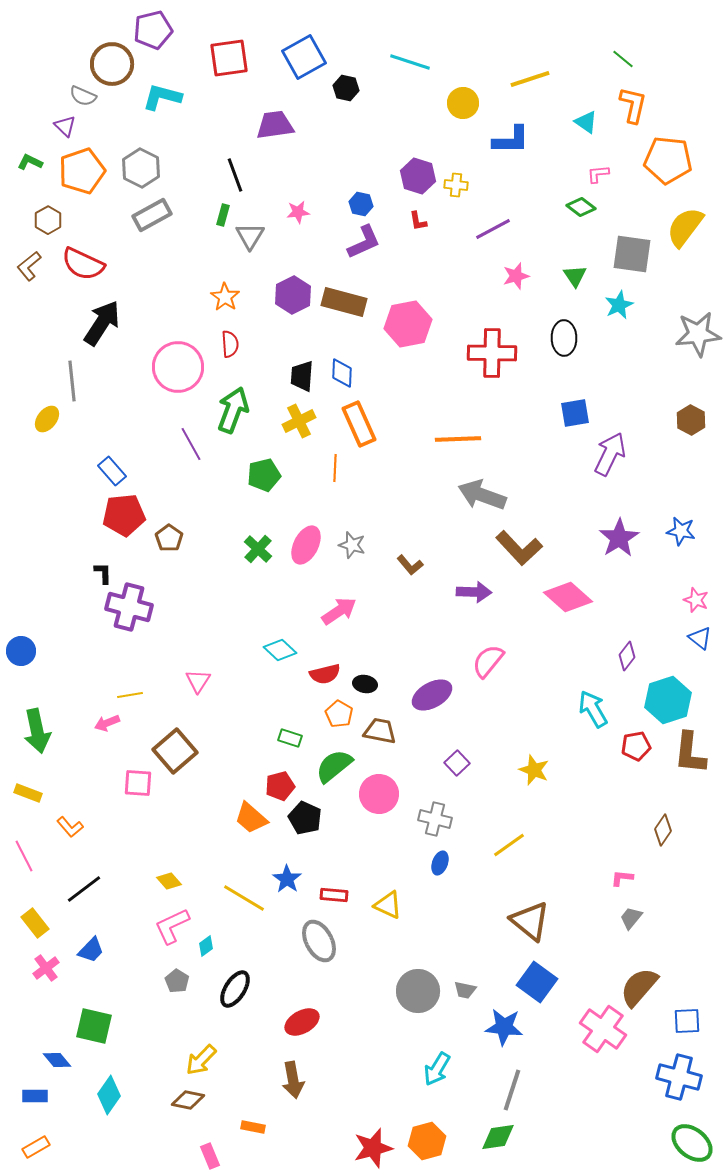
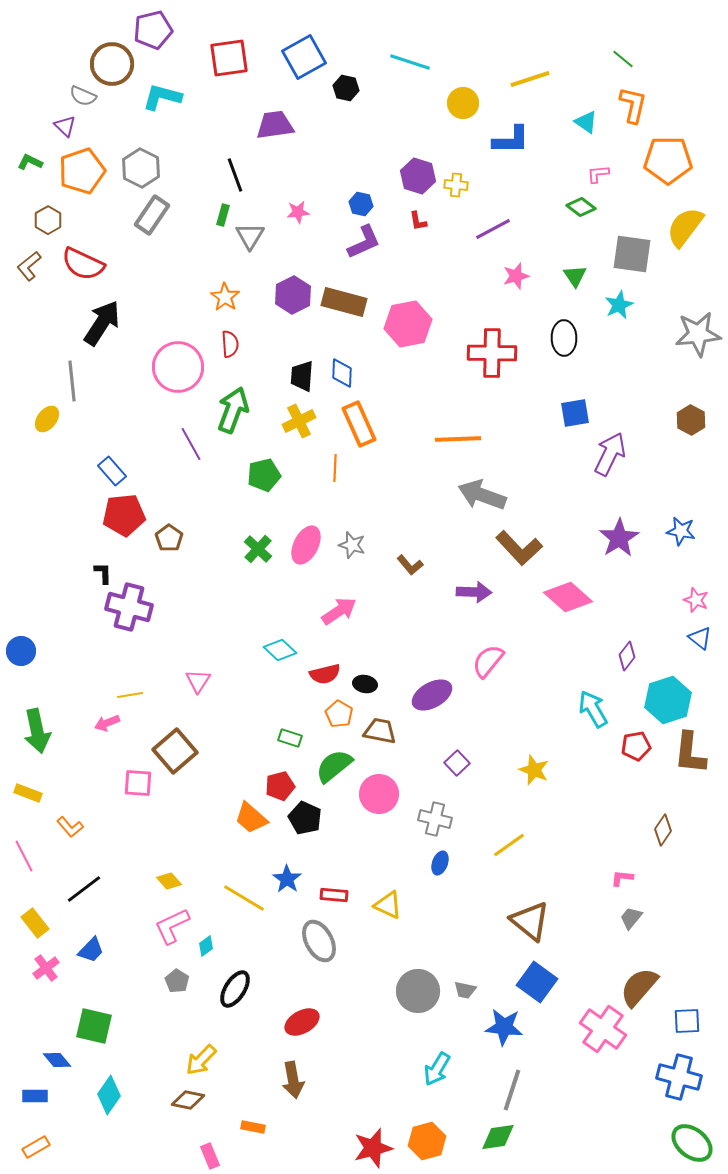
orange pentagon at (668, 160): rotated 6 degrees counterclockwise
gray rectangle at (152, 215): rotated 27 degrees counterclockwise
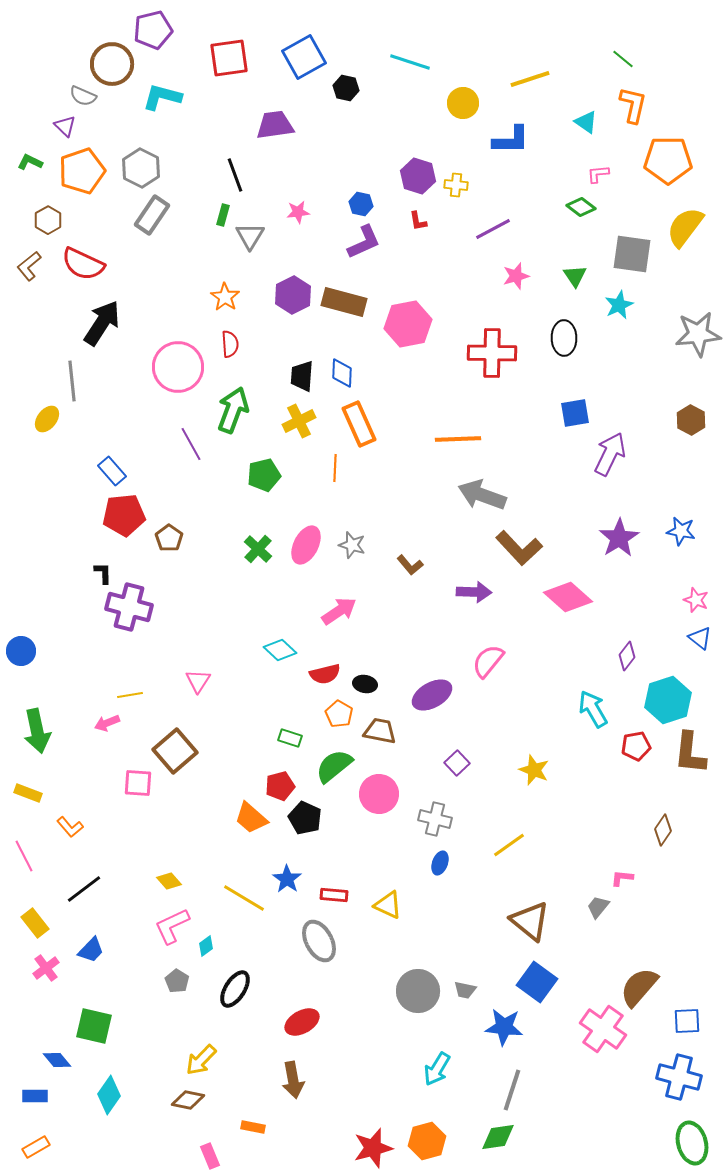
gray trapezoid at (631, 918): moved 33 px left, 11 px up
green ellipse at (692, 1143): rotated 36 degrees clockwise
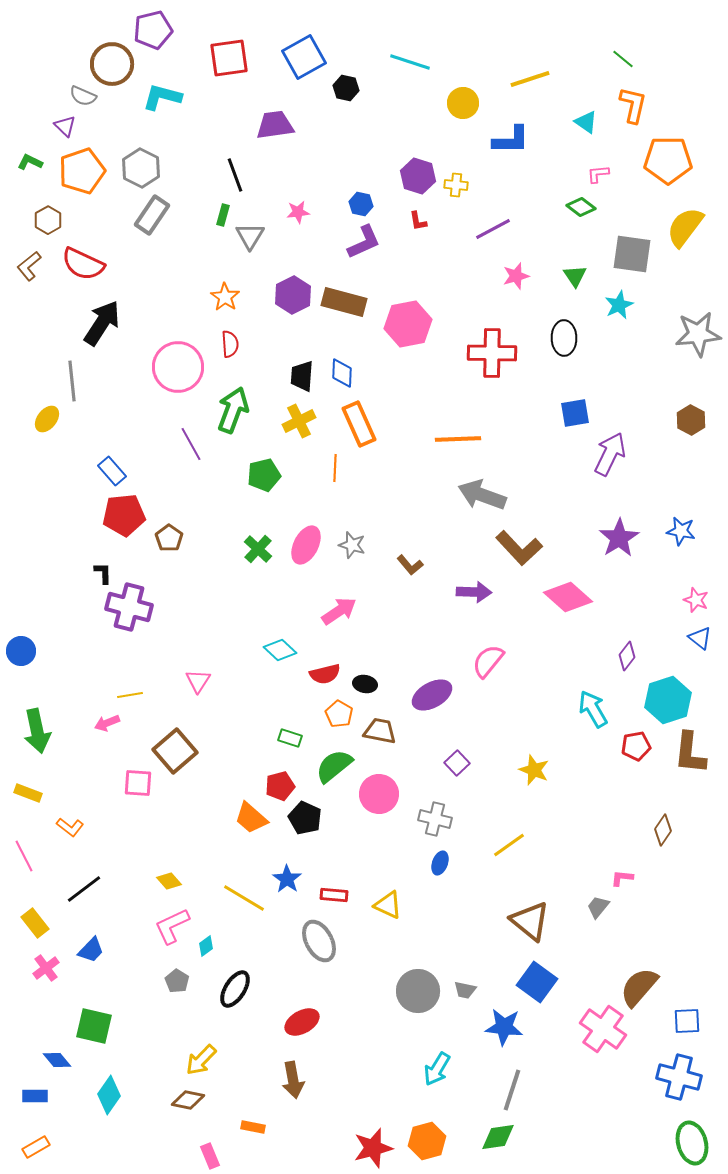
orange L-shape at (70, 827): rotated 12 degrees counterclockwise
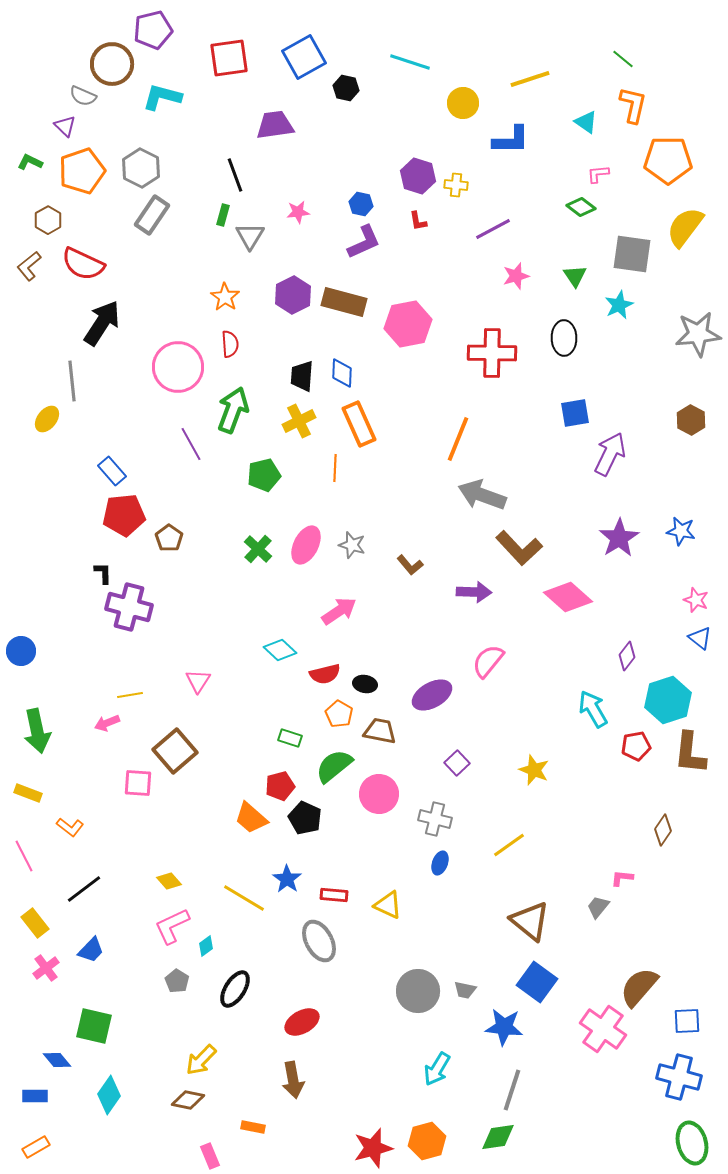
orange line at (458, 439): rotated 66 degrees counterclockwise
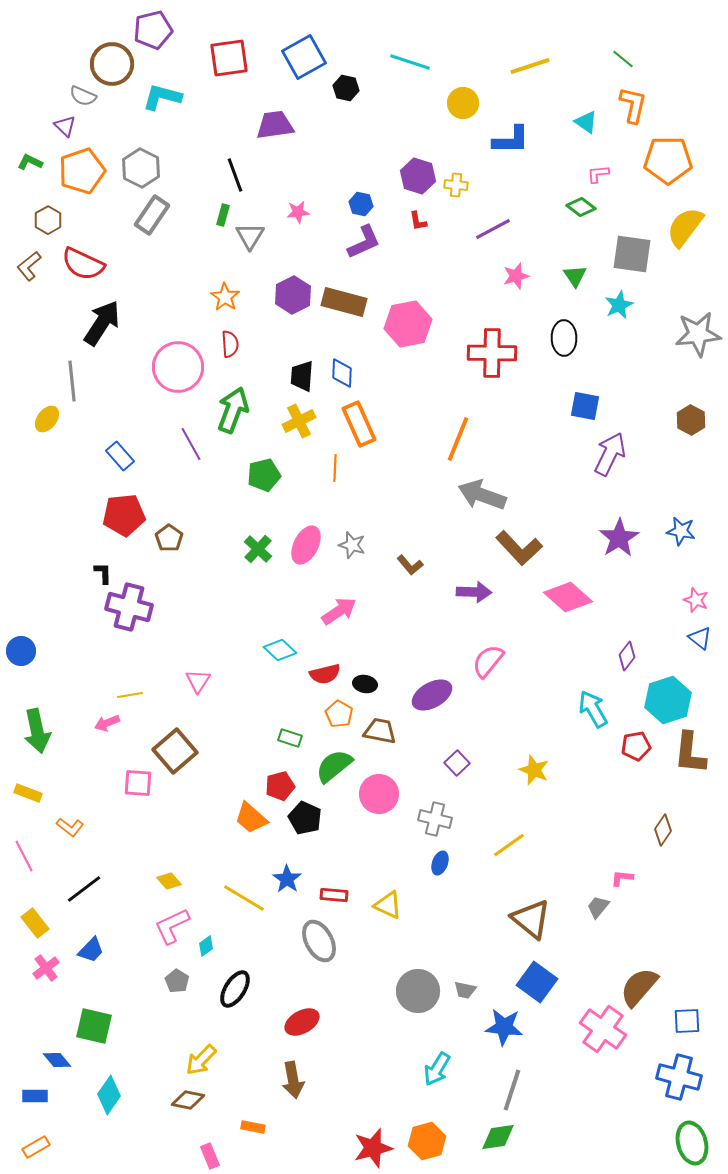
yellow line at (530, 79): moved 13 px up
blue square at (575, 413): moved 10 px right, 7 px up; rotated 20 degrees clockwise
blue rectangle at (112, 471): moved 8 px right, 15 px up
brown triangle at (530, 921): moved 1 px right, 2 px up
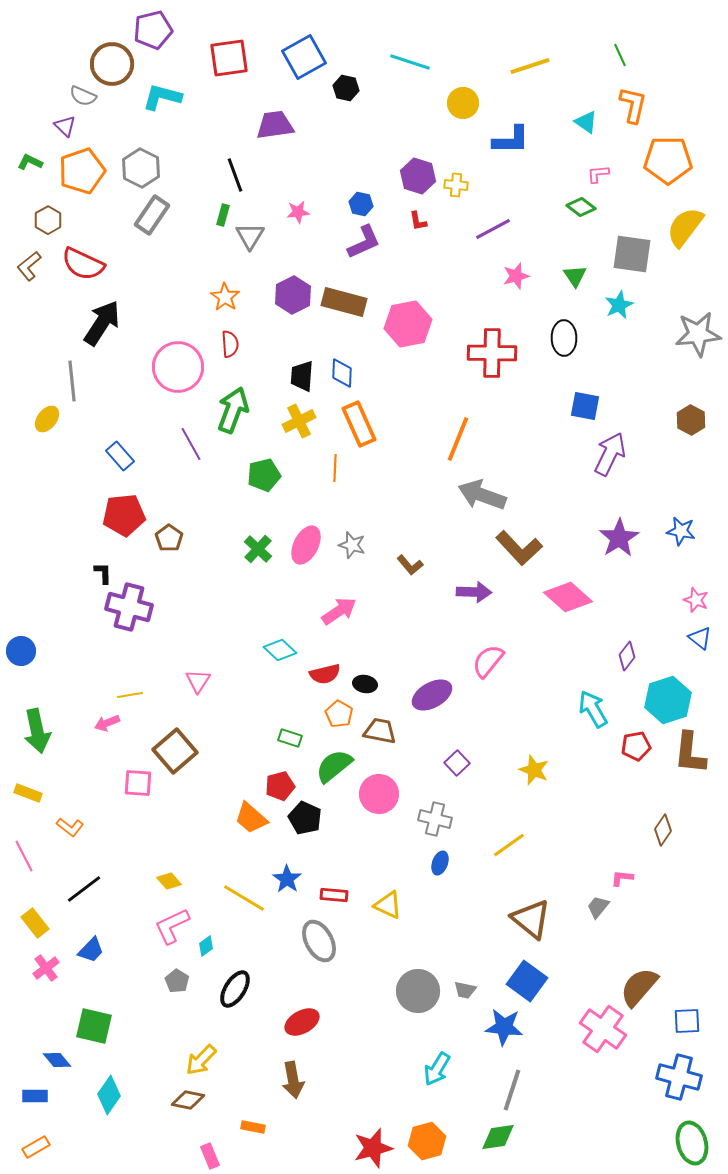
green line at (623, 59): moved 3 px left, 4 px up; rotated 25 degrees clockwise
blue square at (537, 982): moved 10 px left, 1 px up
